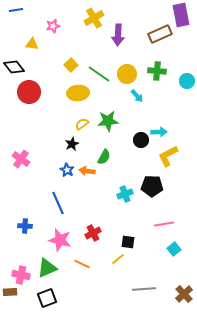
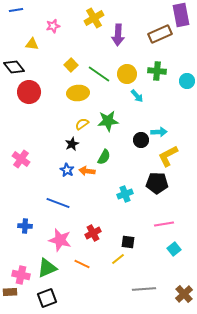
black pentagon at (152, 186): moved 5 px right, 3 px up
blue line at (58, 203): rotated 45 degrees counterclockwise
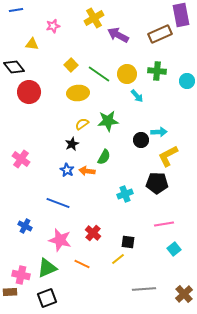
purple arrow at (118, 35): rotated 115 degrees clockwise
blue cross at (25, 226): rotated 24 degrees clockwise
red cross at (93, 233): rotated 21 degrees counterclockwise
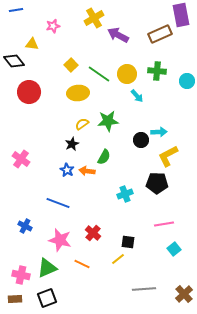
black diamond at (14, 67): moved 6 px up
brown rectangle at (10, 292): moved 5 px right, 7 px down
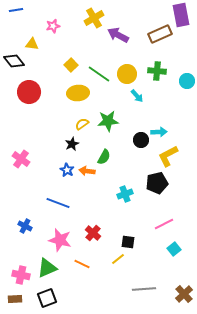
black pentagon at (157, 183): rotated 15 degrees counterclockwise
pink line at (164, 224): rotated 18 degrees counterclockwise
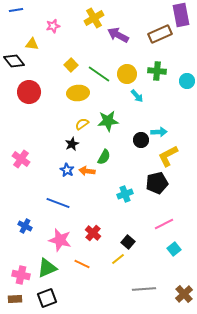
black square at (128, 242): rotated 32 degrees clockwise
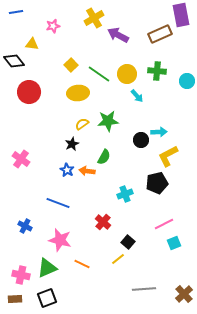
blue line at (16, 10): moved 2 px down
red cross at (93, 233): moved 10 px right, 11 px up
cyan square at (174, 249): moved 6 px up; rotated 16 degrees clockwise
